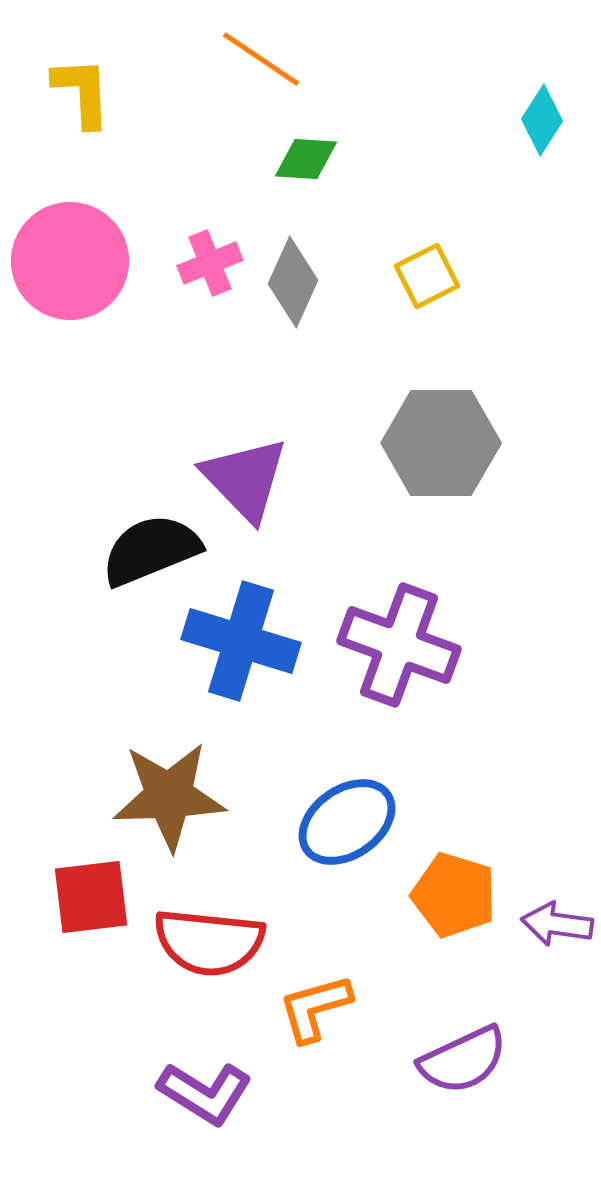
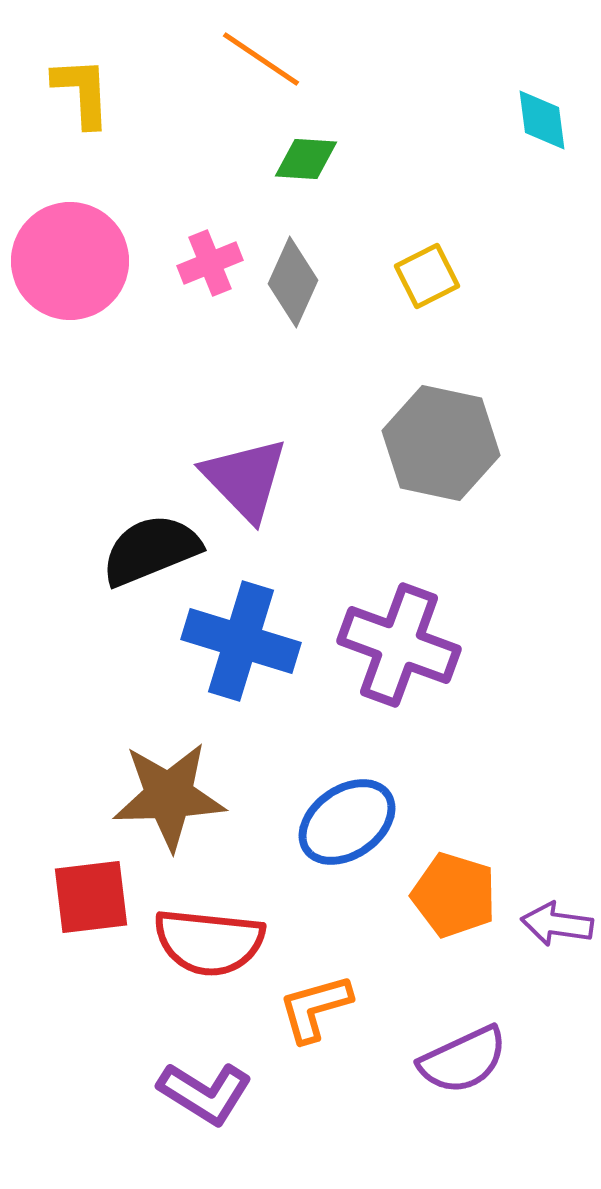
cyan diamond: rotated 40 degrees counterclockwise
gray hexagon: rotated 12 degrees clockwise
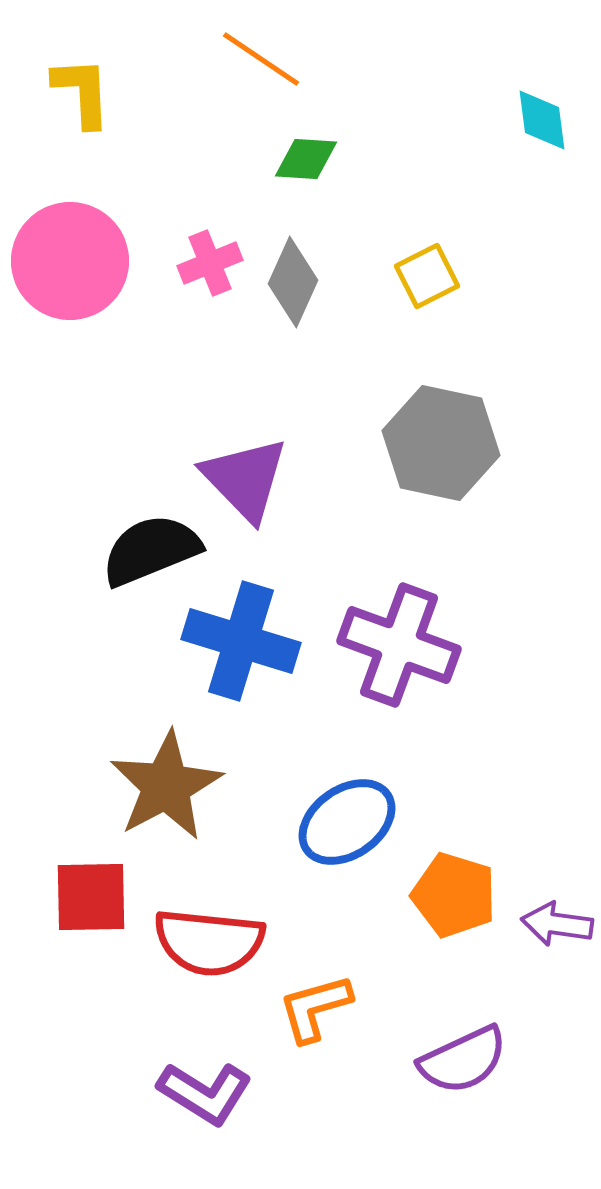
brown star: moved 3 px left, 10 px up; rotated 26 degrees counterclockwise
red square: rotated 6 degrees clockwise
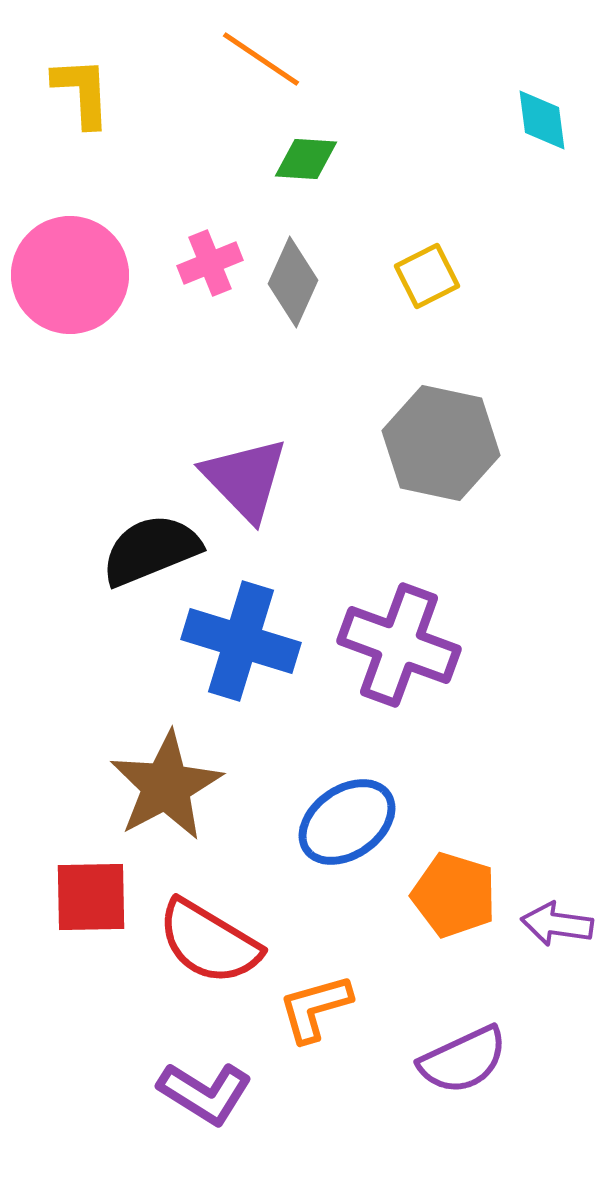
pink circle: moved 14 px down
red semicircle: rotated 25 degrees clockwise
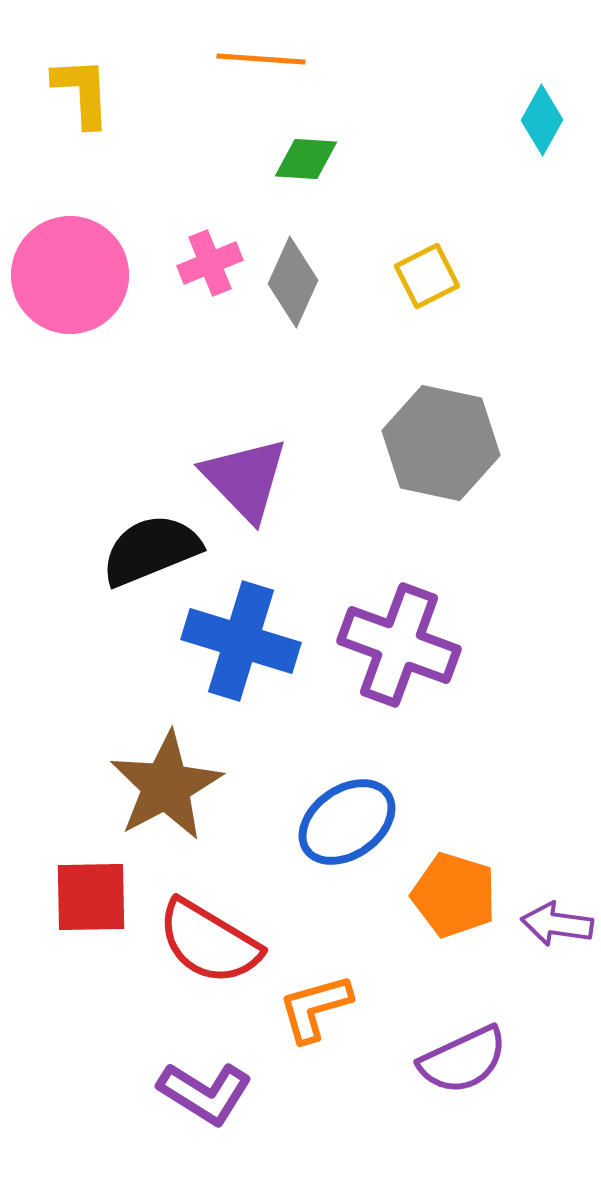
orange line: rotated 30 degrees counterclockwise
cyan diamond: rotated 36 degrees clockwise
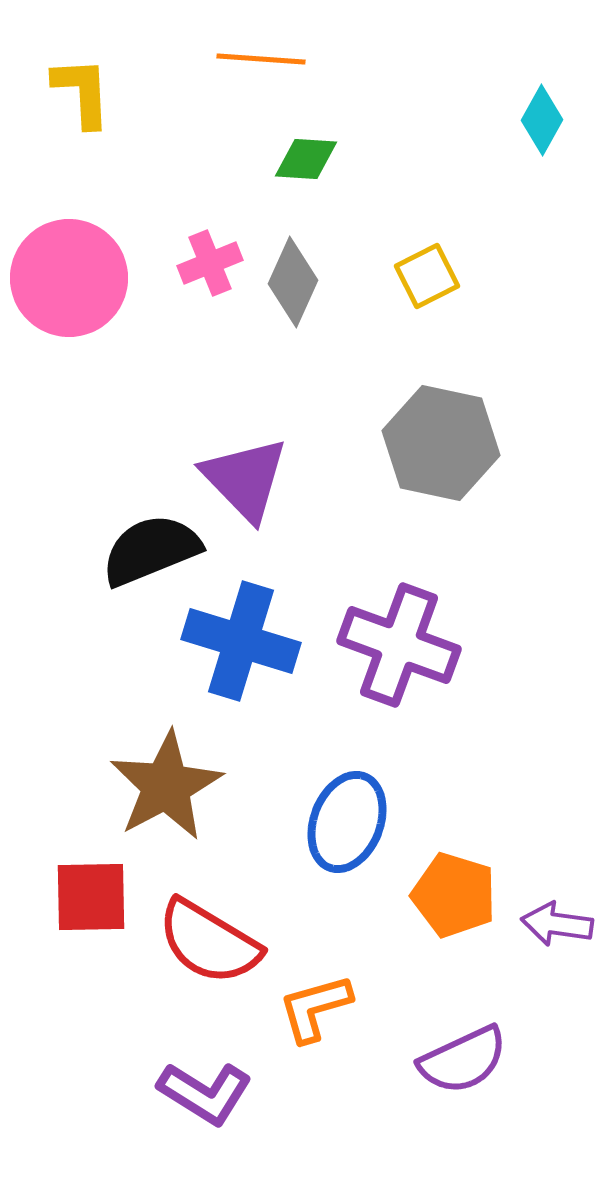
pink circle: moved 1 px left, 3 px down
blue ellipse: rotated 34 degrees counterclockwise
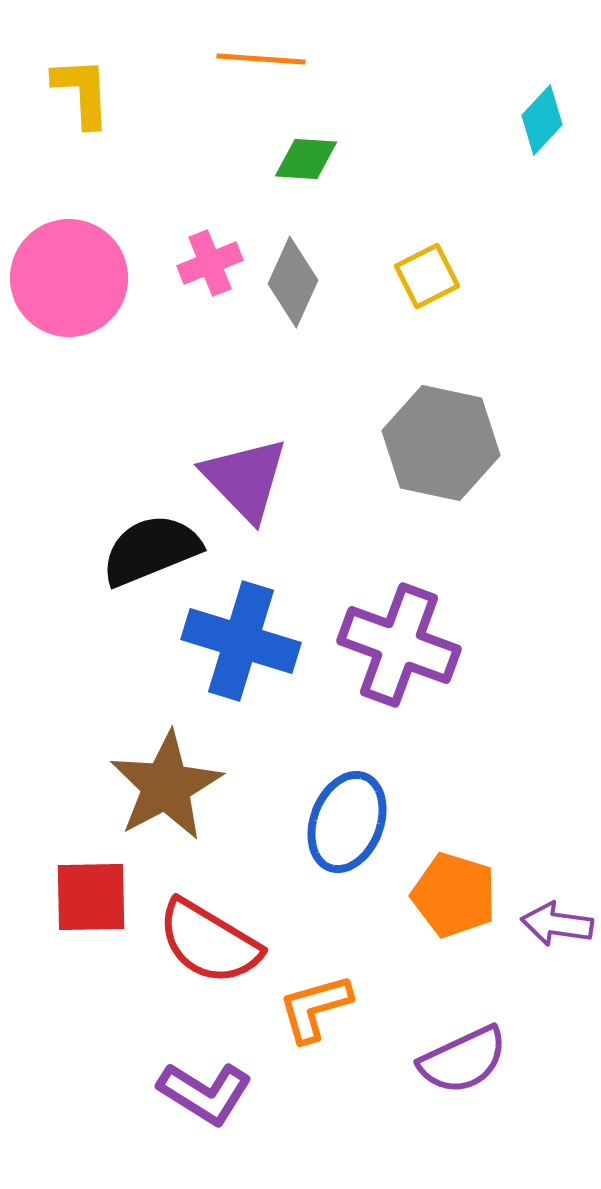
cyan diamond: rotated 14 degrees clockwise
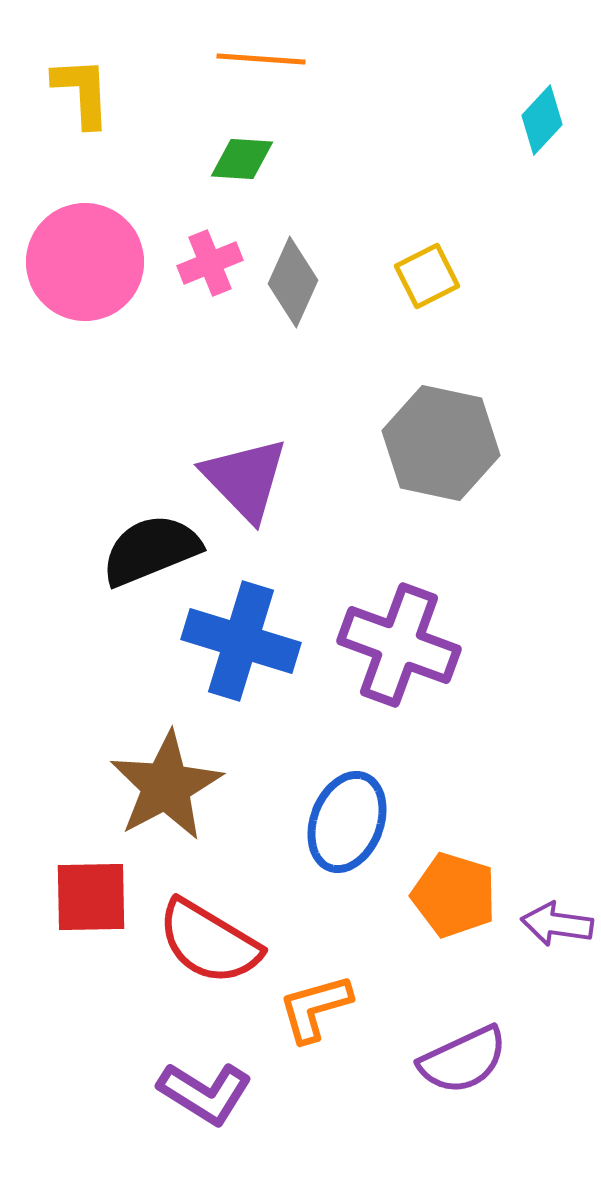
green diamond: moved 64 px left
pink circle: moved 16 px right, 16 px up
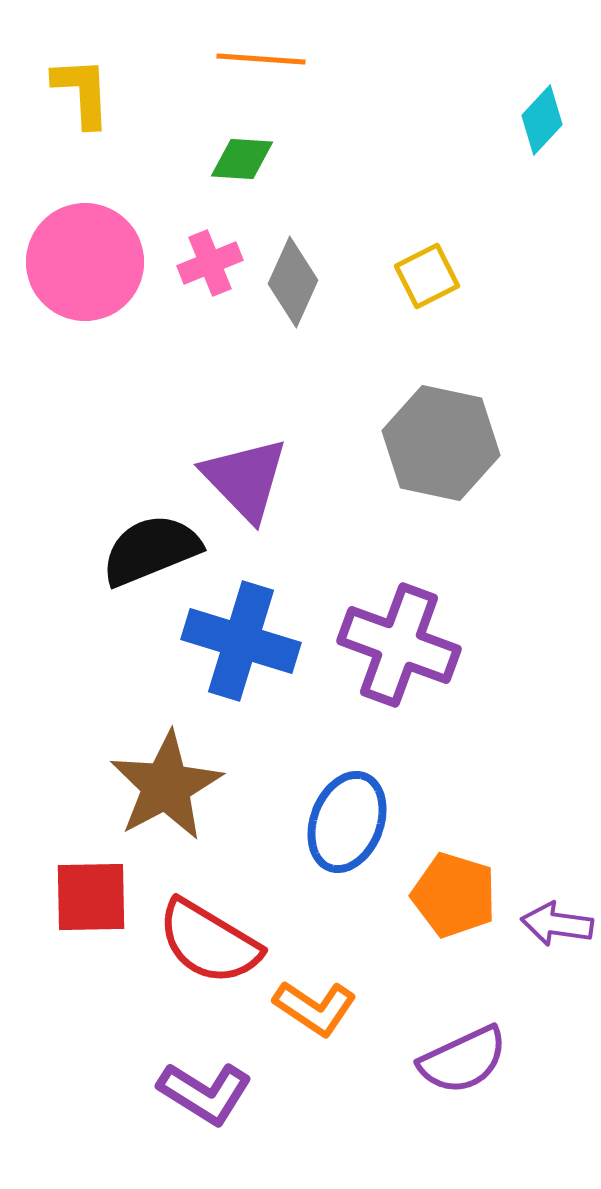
orange L-shape: rotated 130 degrees counterclockwise
